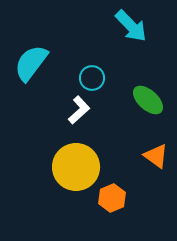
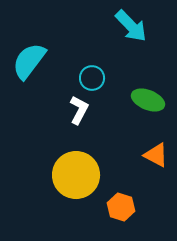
cyan semicircle: moved 2 px left, 2 px up
green ellipse: rotated 20 degrees counterclockwise
white L-shape: rotated 20 degrees counterclockwise
orange triangle: moved 1 px up; rotated 8 degrees counterclockwise
yellow circle: moved 8 px down
orange hexagon: moved 9 px right, 9 px down; rotated 20 degrees counterclockwise
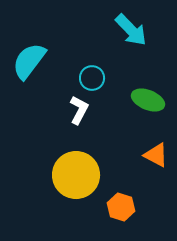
cyan arrow: moved 4 px down
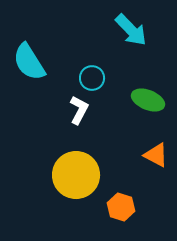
cyan semicircle: moved 1 px down; rotated 69 degrees counterclockwise
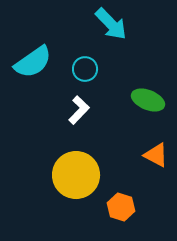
cyan arrow: moved 20 px left, 6 px up
cyan semicircle: moved 4 px right; rotated 93 degrees counterclockwise
cyan circle: moved 7 px left, 9 px up
white L-shape: rotated 16 degrees clockwise
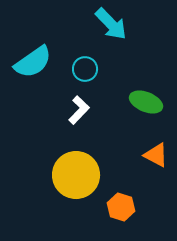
green ellipse: moved 2 px left, 2 px down
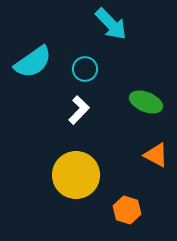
orange hexagon: moved 6 px right, 3 px down
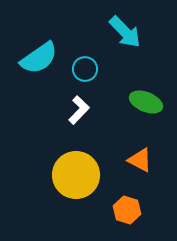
cyan arrow: moved 14 px right, 8 px down
cyan semicircle: moved 6 px right, 4 px up
orange triangle: moved 16 px left, 5 px down
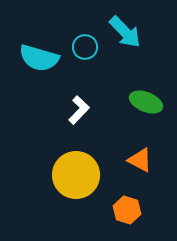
cyan semicircle: rotated 51 degrees clockwise
cyan circle: moved 22 px up
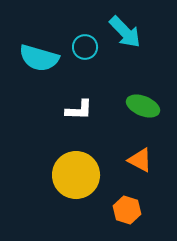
green ellipse: moved 3 px left, 4 px down
white L-shape: rotated 48 degrees clockwise
